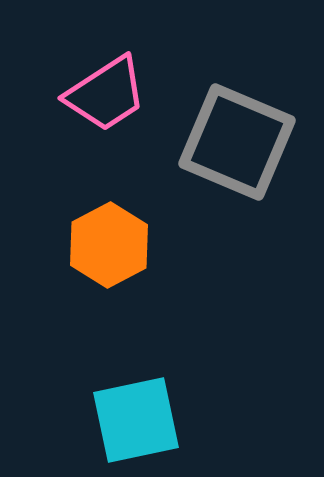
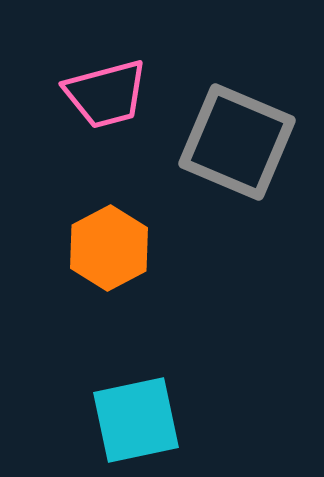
pink trapezoid: rotated 18 degrees clockwise
orange hexagon: moved 3 px down
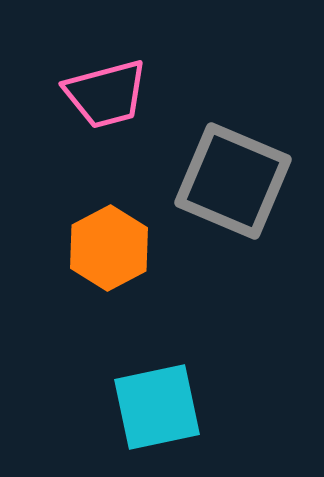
gray square: moved 4 px left, 39 px down
cyan square: moved 21 px right, 13 px up
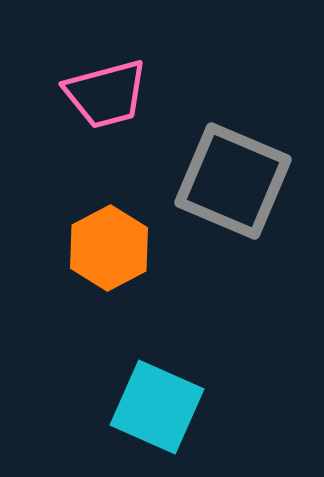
cyan square: rotated 36 degrees clockwise
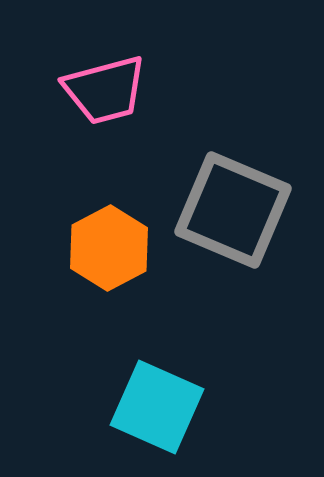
pink trapezoid: moved 1 px left, 4 px up
gray square: moved 29 px down
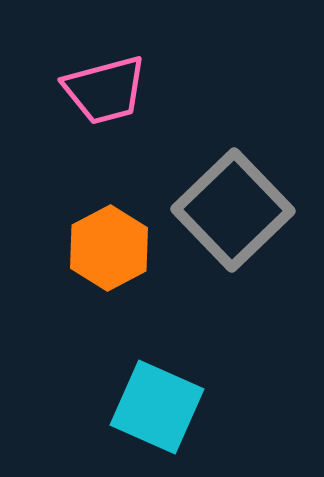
gray square: rotated 23 degrees clockwise
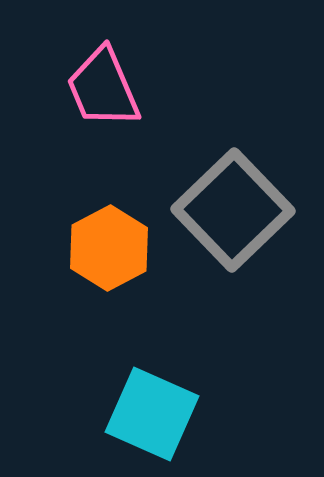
pink trapezoid: moved 2 px left, 2 px up; rotated 82 degrees clockwise
cyan square: moved 5 px left, 7 px down
